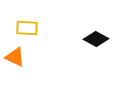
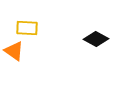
orange triangle: moved 1 px left, 6 px up; rotated 10 degrees clockwise
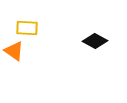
black diamond: moved 1 px left, 2 px down
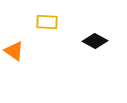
yellow rectangle: moved 20 px right, 6 px up
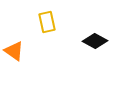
yellow rectangle: rotated 75 degrees clockwise
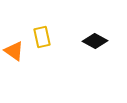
yellow rectangle: moved 5 px left, 15 px down
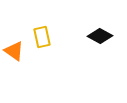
black diamond: moved 5 px right, 5 px up
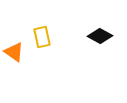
orange triangle: moved 1 px down
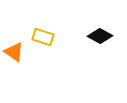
yellow rectangle: moved 1 px right; rotated 60 degrees counterclockwise
